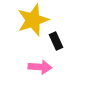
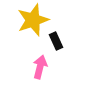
pink arrow: rotated 80 degrees counterclockwise
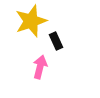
yellow star: moved 2 px left, 1 px down
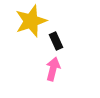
pink arrow: moved 13 px right, 2 px down
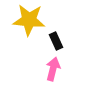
yellow star: moved 2 px left, 1 px up; rotated 24 degrees clockwise
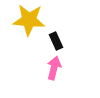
pink arrow: moved 1 px right, 1 px up
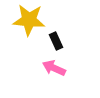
pink arrow: rotated 80 degrees counterclockwise
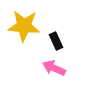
yellow star: moved 5 px left, 6 px down
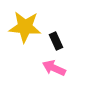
yellow star: moved 1 px right, 1 px down
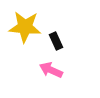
pink arrow: moved 3 px left, 2 px down
